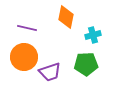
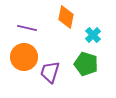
cyan cross: rotated 28 degrees counterclockwise
green pentagon: rotated 20 degrees clockwise
purple trapezoid: rotated 125 degrees clockwise
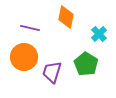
purple line: moved 3 px right
cyan cross: moved 6 px right, 1 px up
green pentagon: rotated 15 degrees clockwise
purple trapezoid: moved 2 px right
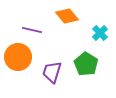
orange diamond: moved 1 px right, 1 px up; rotated 50 degrees counterclockwise
purple line: moved 2 px right, 2 px down
cyan cross: moved 1 px right, 1 px up
orange circle: moved 6 px left
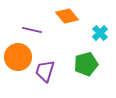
green pentagon: rotated 25 degrees clockwise
purple trapezoid: moved 7 px left, 1 px up
